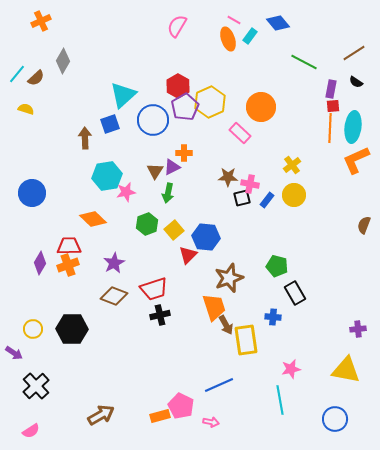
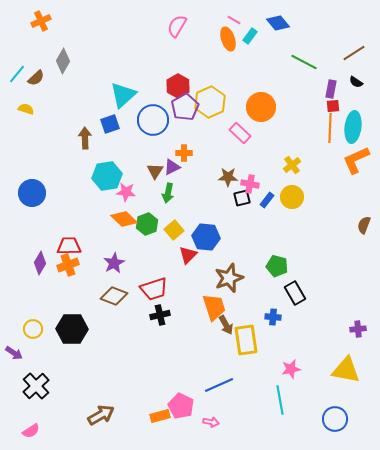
pink star at (126, 192): rotated 18 degrees clockwise
yellow circle at (294, 195): moved 2 px left, 2 px down
orange diamond at (93, 219): moved 31 px right
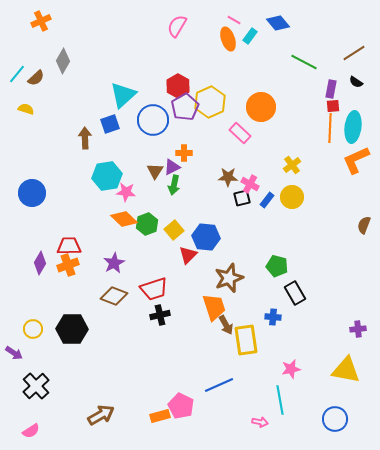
pink cross at (250, 184): rotated 18 degrees clockwise
green arrow at (168, 193): moved 6 px right, 8 px up
pink arrow at (211, 422): moved 49 px right
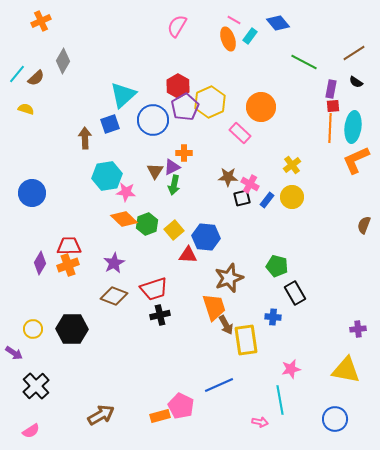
red triangle at (188, 255): rotated 48 degrees clockwise
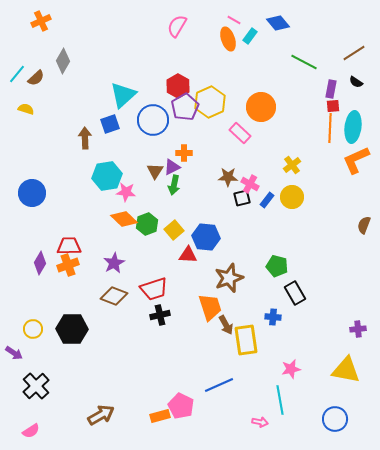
orange trapezoid at (214, 307): moved 4 px left
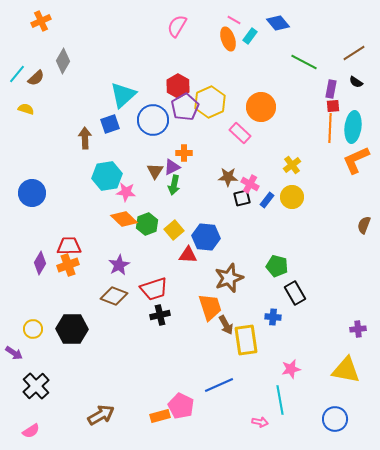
purple star at (114, 263): moved 5 px right, 2 px down
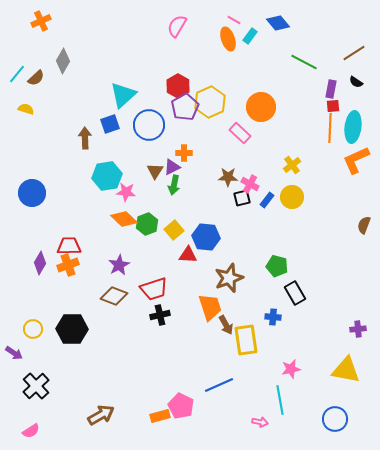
blue circle at (153, 120): moved 4 px left, 5 px down
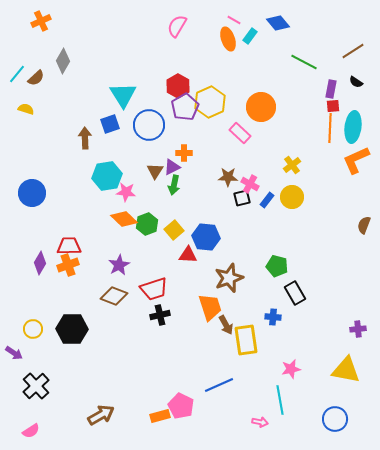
brown line at (354, 53): moved 1 px left, 2 px up
cyan triangle at (123, 95): rotated 20 degrees counterclockwise
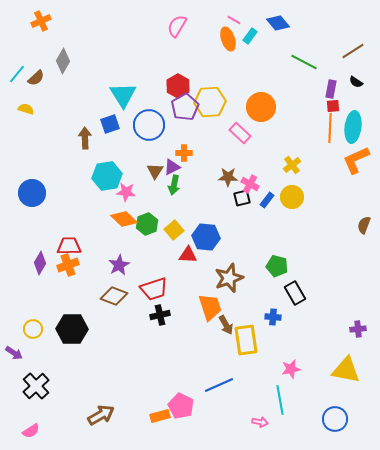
yellow hexagon at (210, 102): rotated 20 degrees clockwise
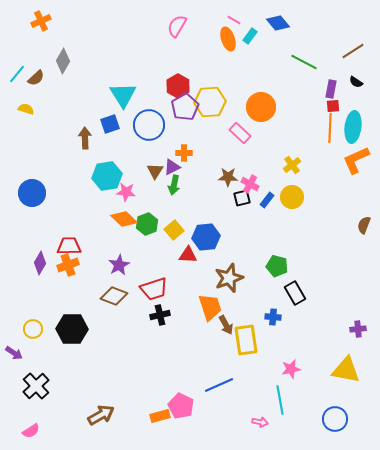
blue hexagon at (206, 237): rotated 12 degrees counterclockwise
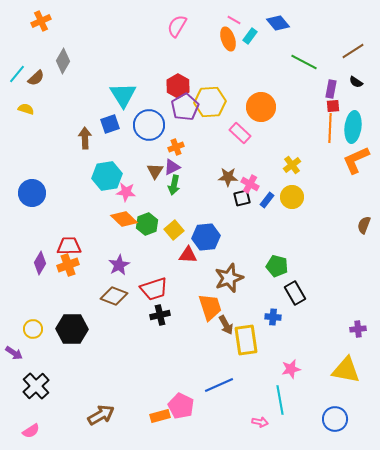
orange cross at (184, 153): moved 8 px left, 6 px up; rotated 21 degrees counterclockwise
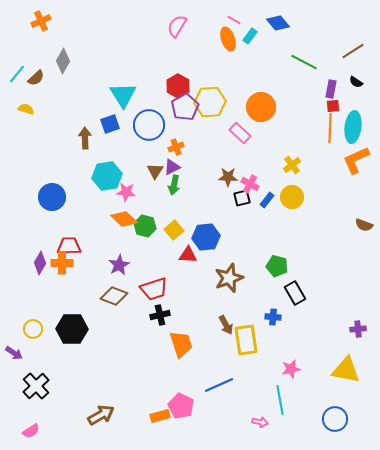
blue circle at (32, 193): moved 20 px right, 4 px down
green hexagon at (147, 224): moved 2 px left, 2 px down; rotated 25 degrees counterclockwise
brown semicircle at (364, 225): rotated 90 degrees counterclockwise
orange cross at (68, 265): moved 6 px left, 2 px up; rotated 20 degrees clockwise
orange trapezoid at (210, 307): moved 29 px left, 37 px down
